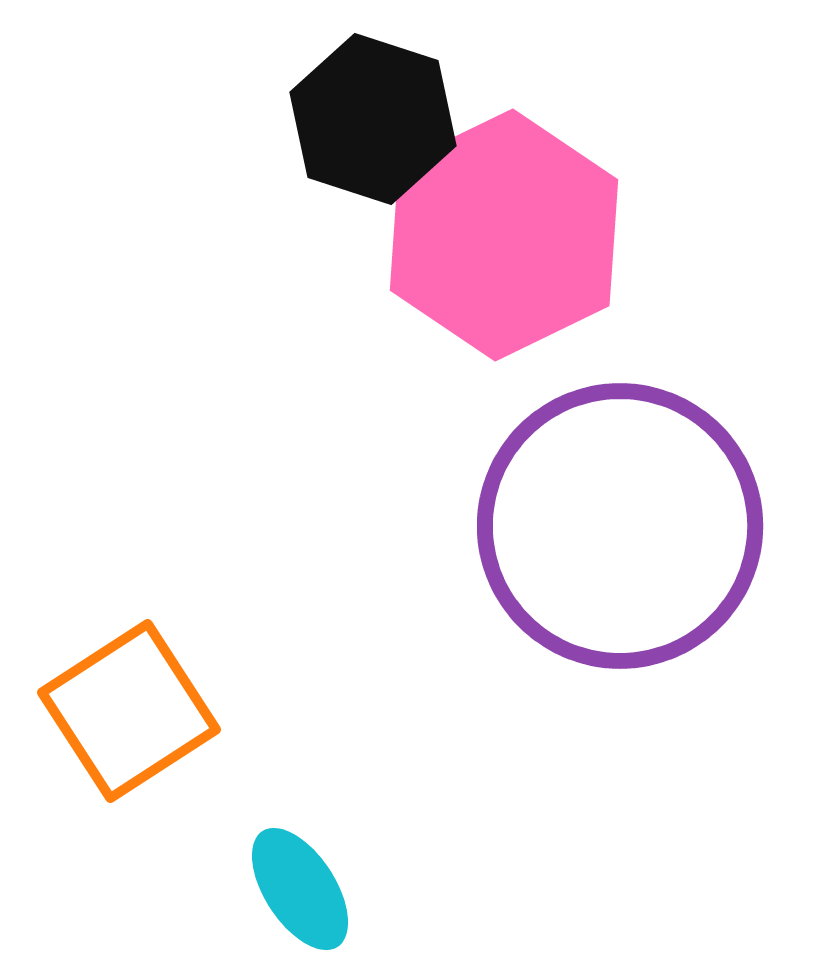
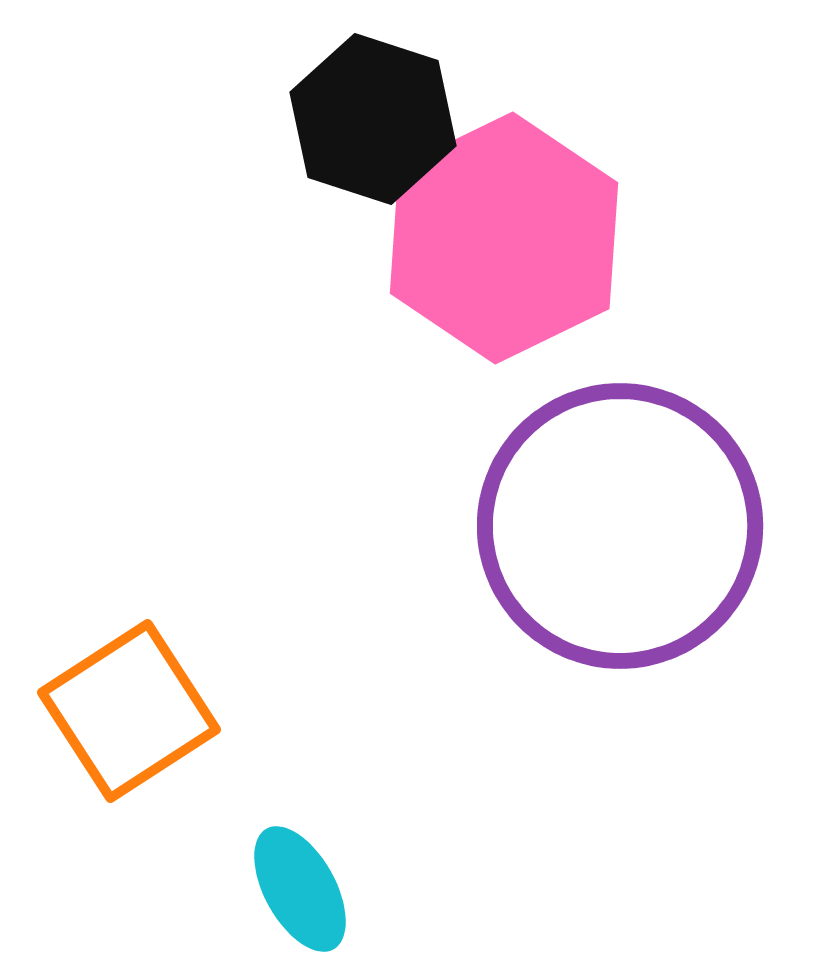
pink hexagon: moved 3 px down
cyan ellipse: rotated 4 degrees clockwise
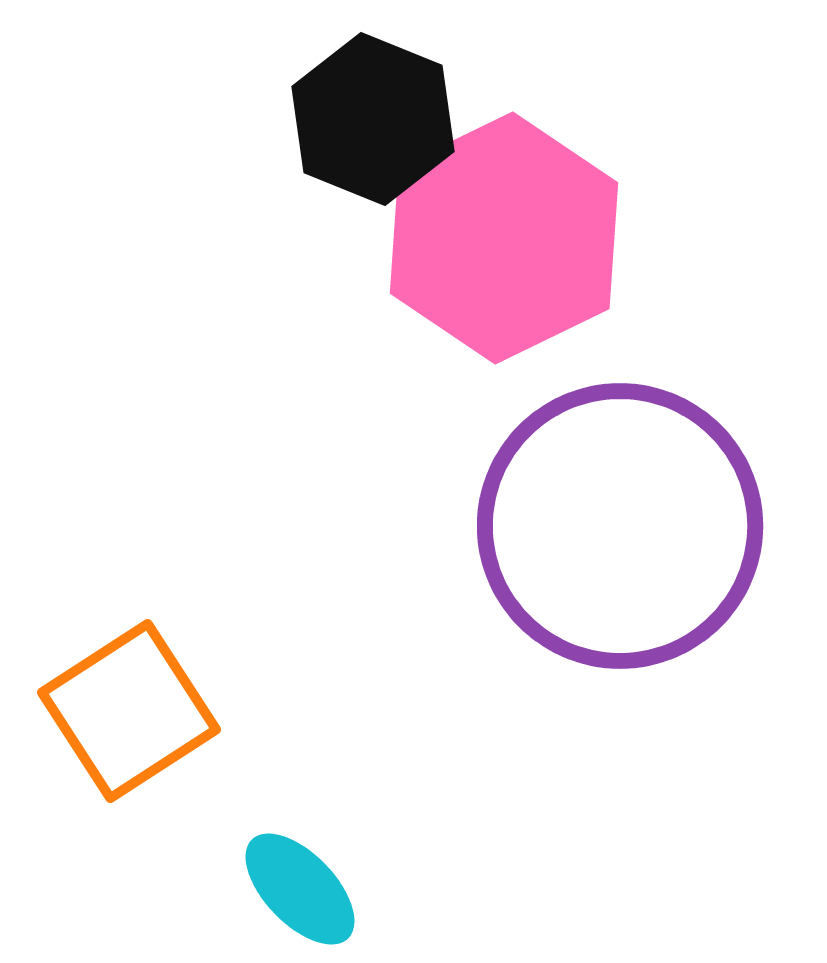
black hexagon: rotated 4 degrees clockwise
cyan ellipse: rotated 15 degrees counterclockwise
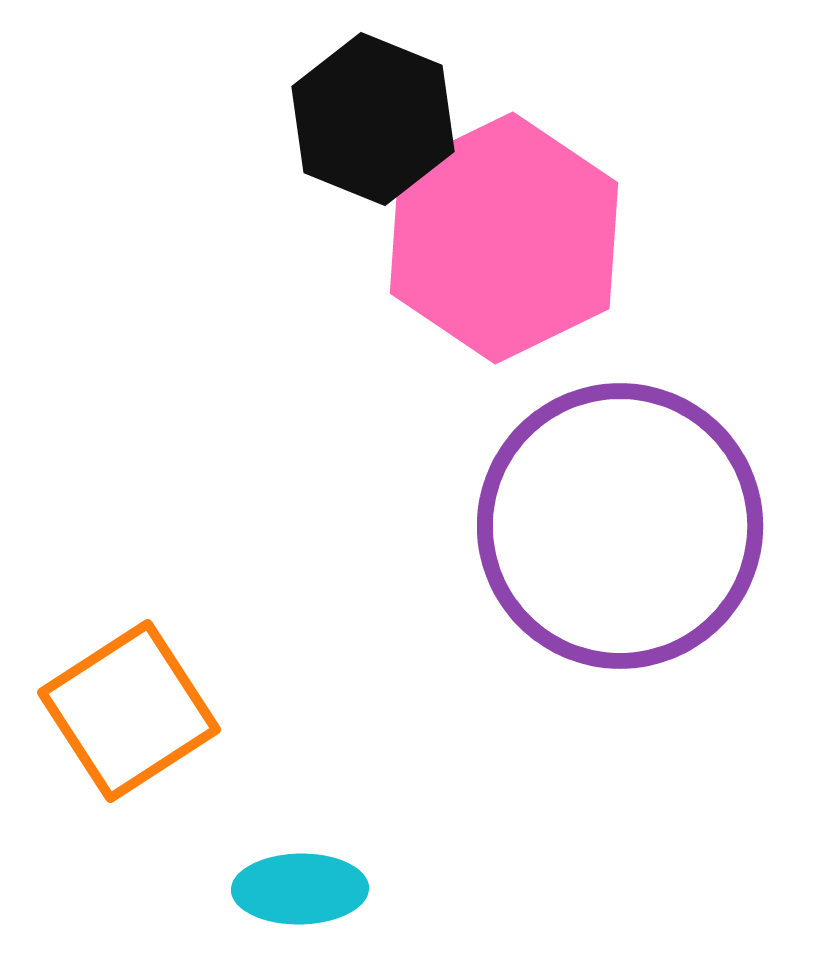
cyan ellipse: rotated 47 degrees counterclockwise
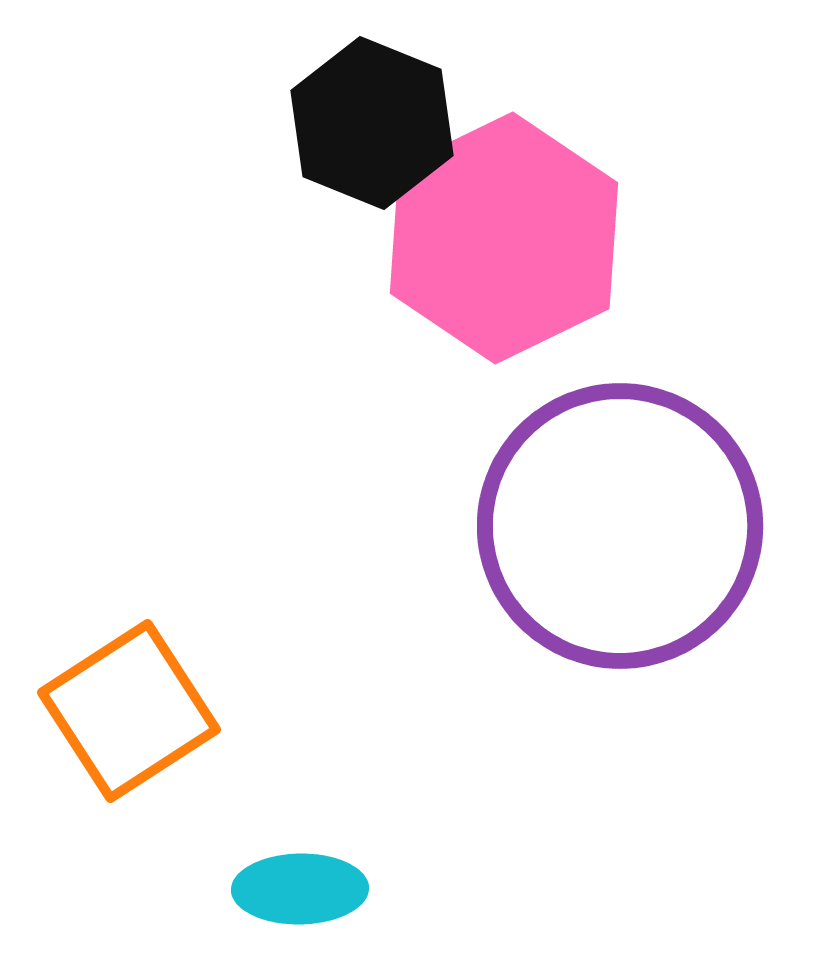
black hexagon: moved 1 px left, 4 px down
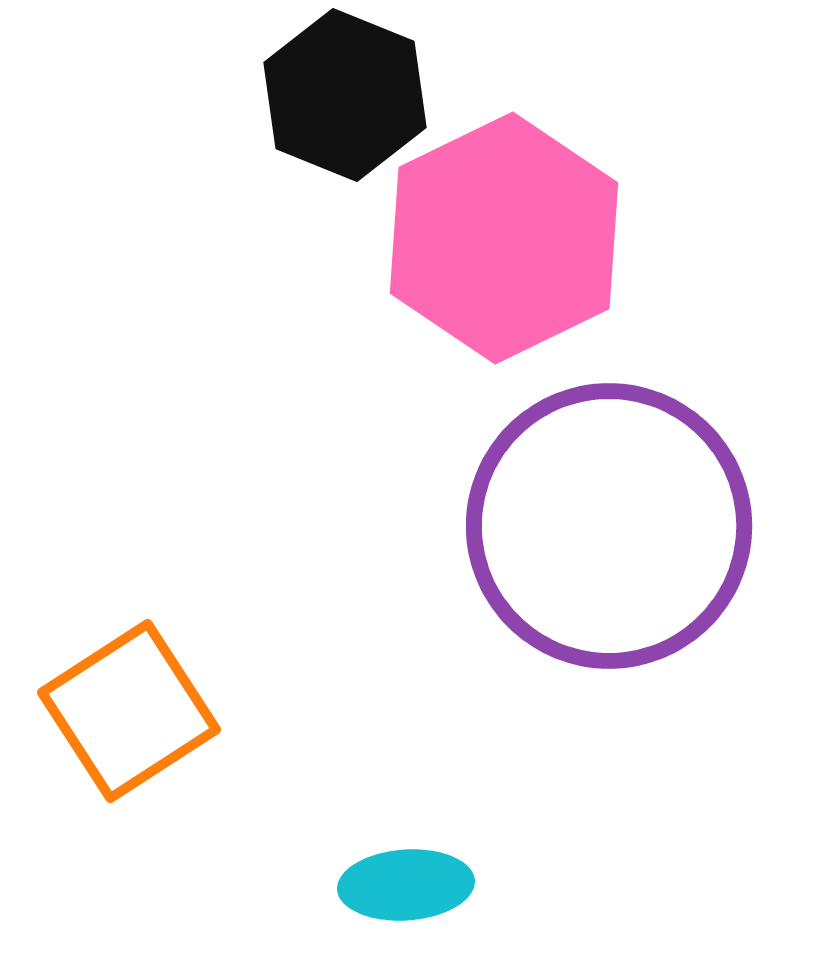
black hexagon: moved 27 px left, 28 px up
purple circle: moved 11 px left
cyan ellipse: moved 106 px right, 4 px up; rotated 3 degrees counterclockwise
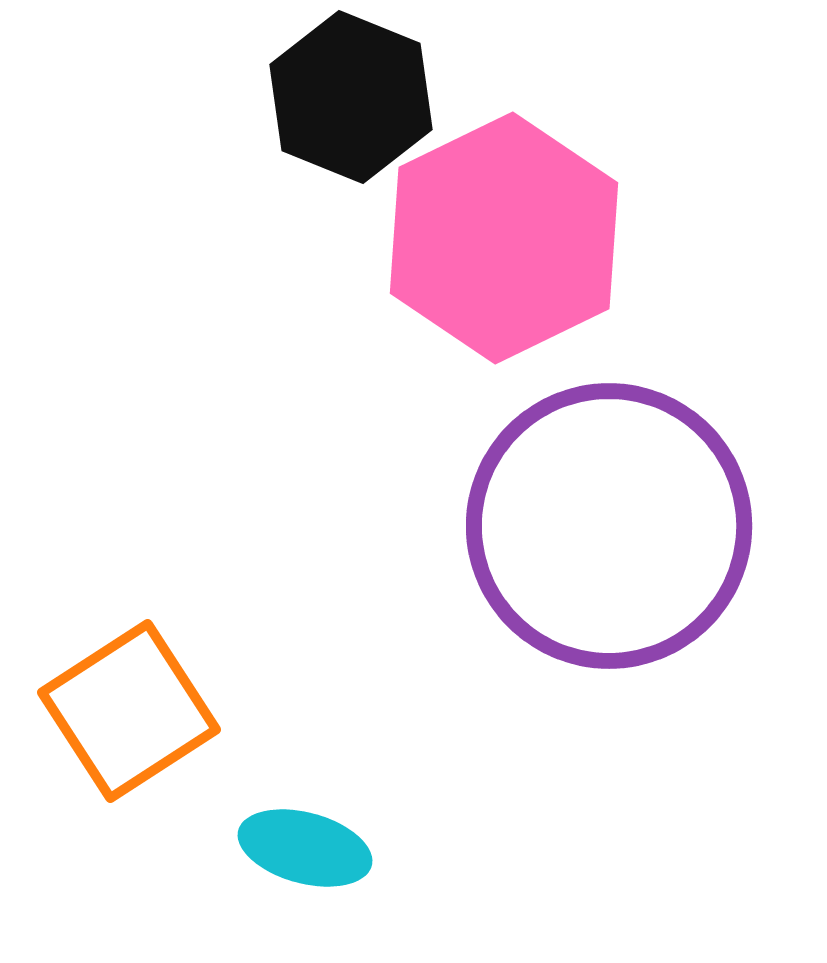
black hexagon: moved 6 px right, 2 px down
cyan ellipse: moved 101 px left, 37 px up; rotated 19 degrees clockwise
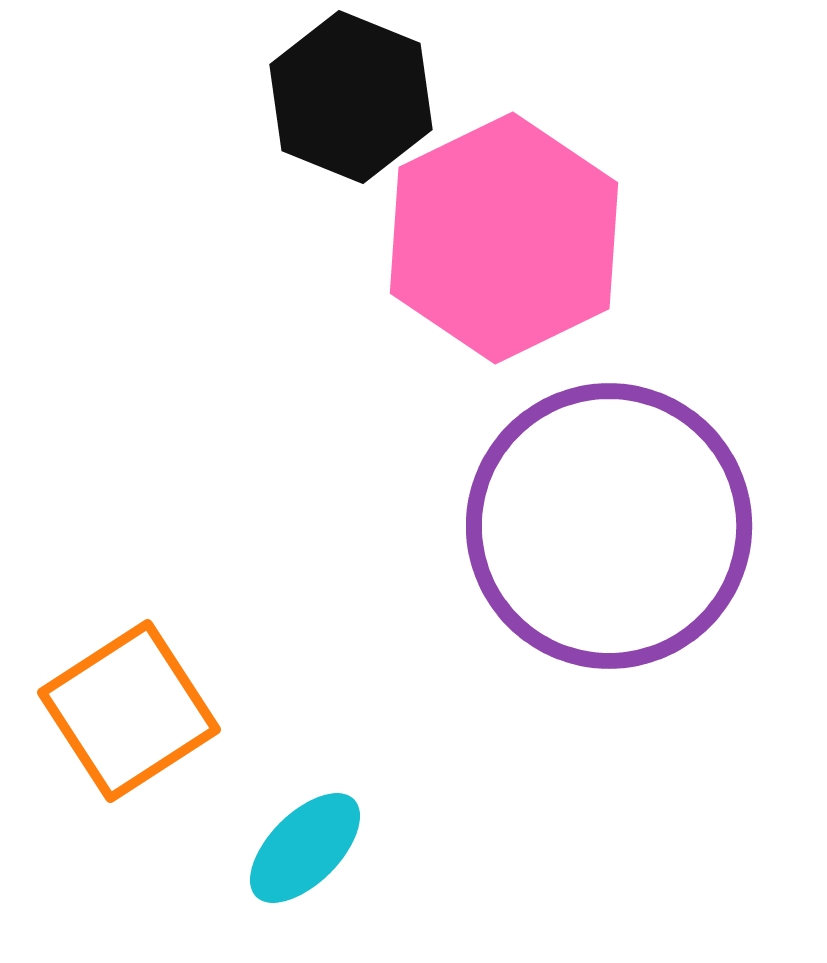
cyan ellipse: rotated 60 degrees counterclockwise
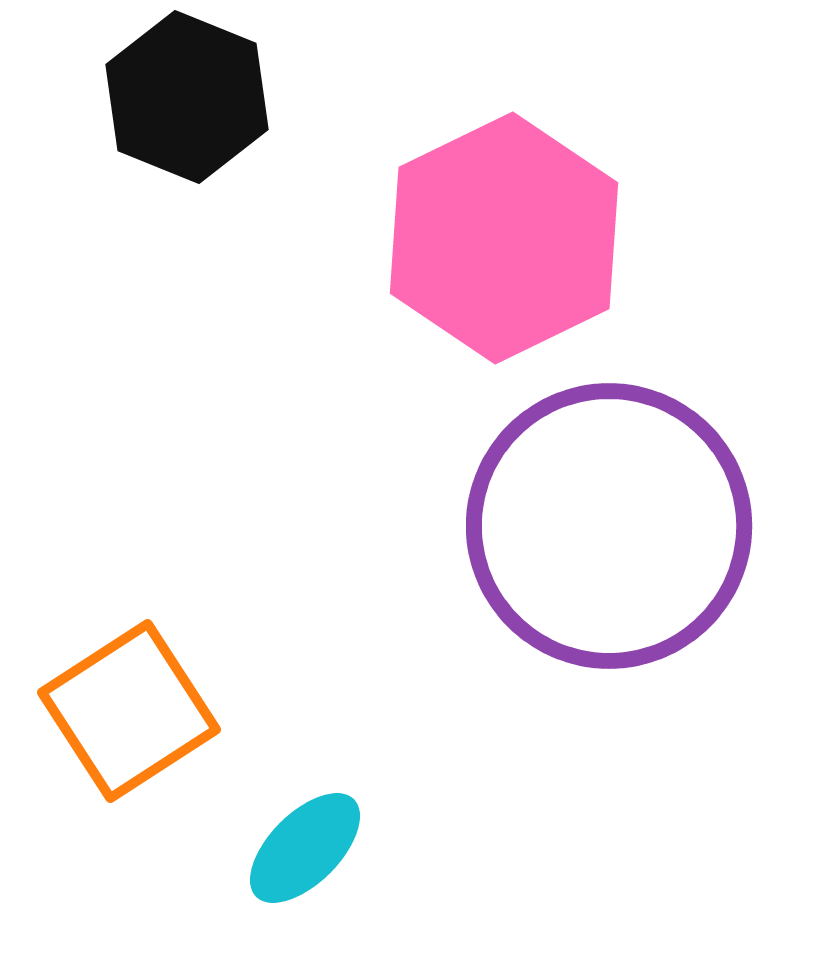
black hexagon: moved 164 px left
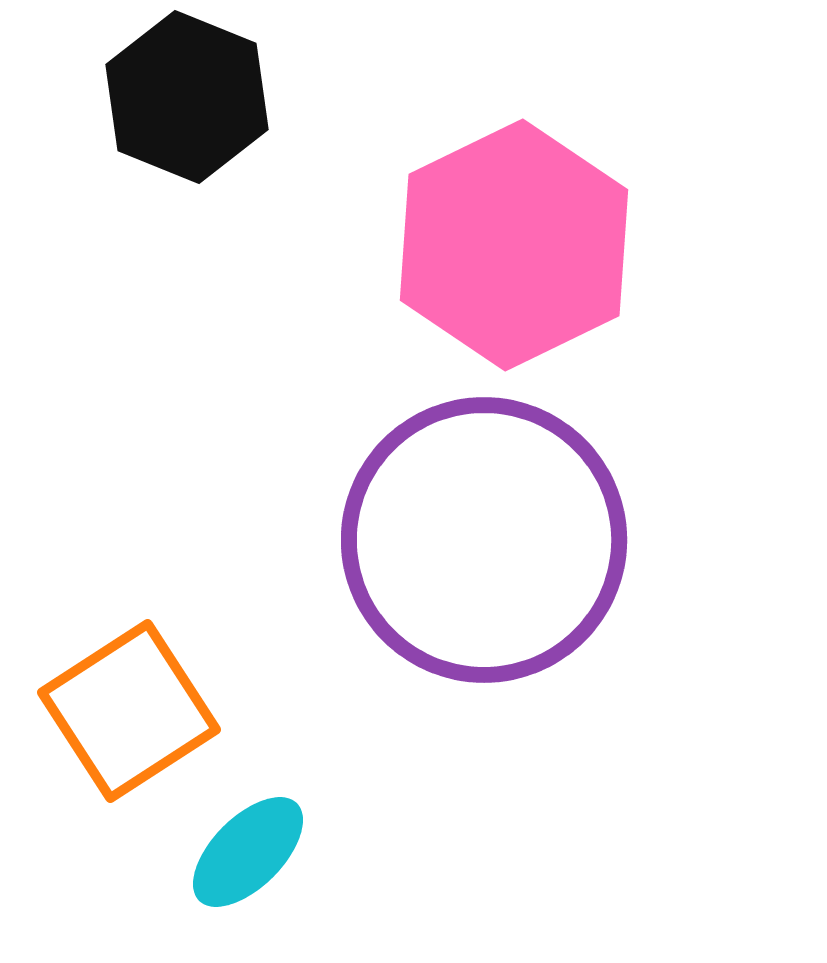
pink hexagon: moved 10 px right, 7 px down
purple circle: moved 125 px left, 14 px down
cyan ellipse: moved 57 px left, 4 px down
